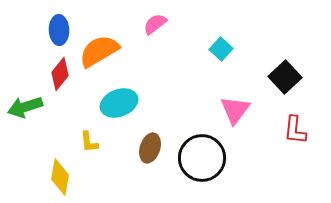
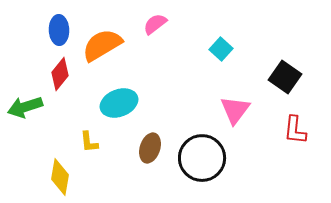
orange semicircle: moved 3 px right, 6 px up
black square: rotated 12 degrees counterclockwise
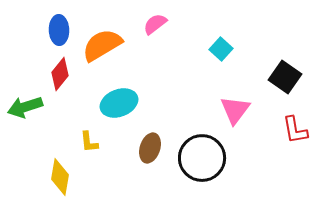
red L-shape: rotated 16 degrees counterclockwise
